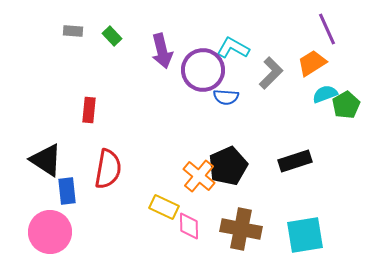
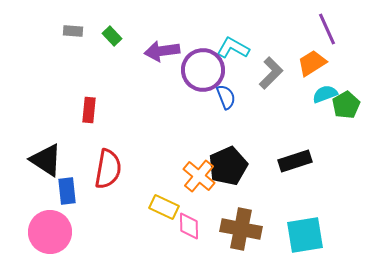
purple arrow: rotated 96 degrees clockwise
blue semicircle: rotated 115 degrees counterclockwise
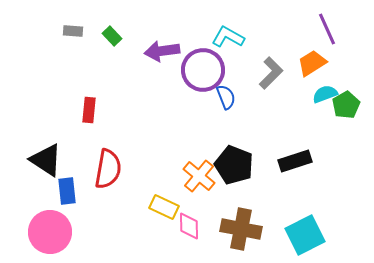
cyan L-shape: moved 5 px left, 11 px up
black pentagon: moved 6 px right, 1 px up; rotated 27 degrees counterclockwise
cyan square: rotated 18 degrees counterclockwise
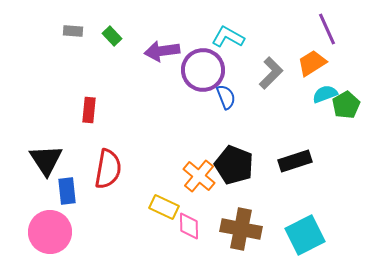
black triangle: rotated 24 degrees clockwise
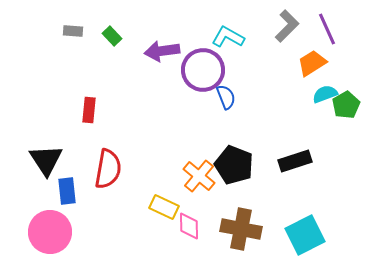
gray L-shape: moved 16 px right, 47 px up
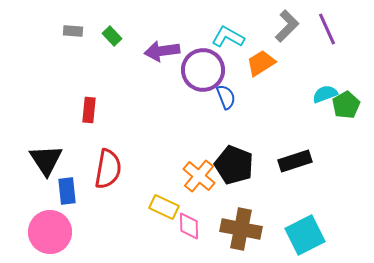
orange trapezoid: moved 51 px left
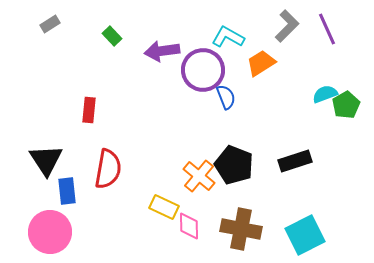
gray rectangle: moved 23 px left, 7 px up; rotated 36 degrees counterclockwise
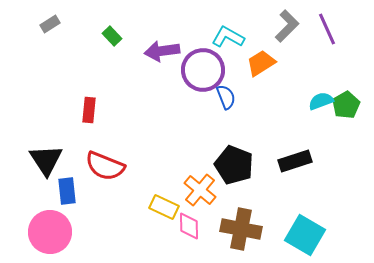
cyan semicircle: moved 4 px left, 7 px down
red semicircle: moved 3 px left, 3 px up; rotated 102 degrees clockwise
orange cross: moved 1 px right, 14 px down
cyan square: rotated 33 degrees counterclockwise
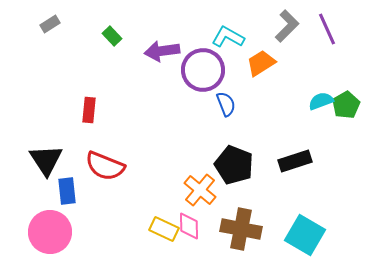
blue semicircle: moved 7 px down
yellow rectangle: moved 22 px down
